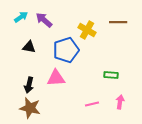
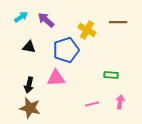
purple arrow: moved 2 px right
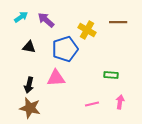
blue pentagon: moved 1 px left, 1 px up
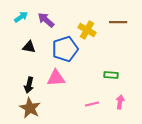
brown star: rotated 15 degrees clockwise
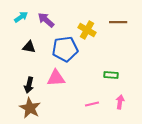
blue pentagon: rotated 10 degrees clockwise
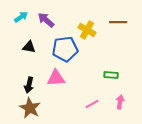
pink line: rotated 16 degrees counterclockwise
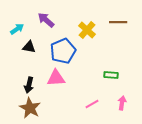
cyan arrow: moved 4 px left, 12 px down
yellow cross: rotated 12 degrees clockwise
blue pentagon: moved 2 px left, 2 px down; rotated 15 degrees counterclockwise
pink arrow: moved 2 px right, 1 px down
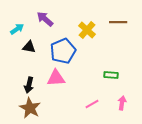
purple arrow: moved 1 px left, 1 px up
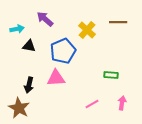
cyan arrow: rotated 24 degrees clockwise
black triangle: moved 1 px up
brown star: moved 11 px left
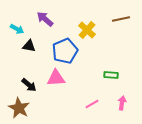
brown line: moved 3 px right, 3 px up; rotated 12 degrees counterclockwise
cyan arrow: rotated 40 degrees clockwise
blue pentagon: moved 2 px right
black arrow: rotated 63 degrees counterclockwise
